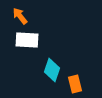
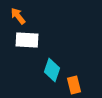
orange arrow: moved 2 px left
orange rectangle: moved 1 px left, 1 px down
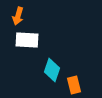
orange arrow: rotated 126 degrees counterclockwise
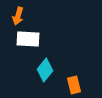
white rectangle: moved 1 px right, 1 px up
cyan diamond: moved 7 px left; rotated 20 degrees clockwise
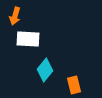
orange arrow: moved 3 px left
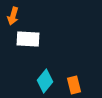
orange arrow: moved 2 px left
cyan diamond: moved 11 px down
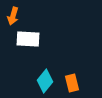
orange rectangle: moved 2 px left, 2 px up
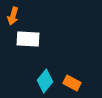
orange rectangle: rotated 48 degrees counterclockwise
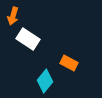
white rectangle: rotated 30 degrees clockwise
orange rectangle: moved 3 px left, 20 px up
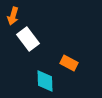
white rectangle: rotated 20 degrees clockwise
cyan diamond: rotated 40 degrees counterclockwise
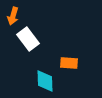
orange rectangle: rotated 24 degrees counterclockwise
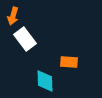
white rectangle: moved 3 px left
orange rectangle: moved 1 px up
